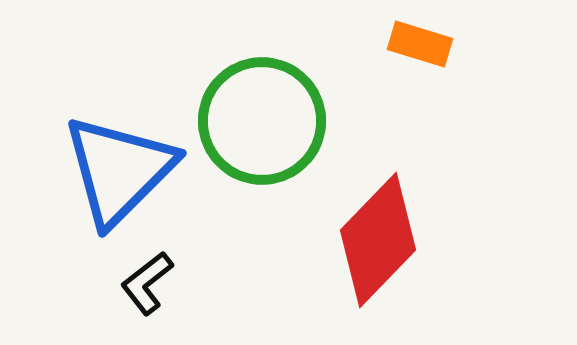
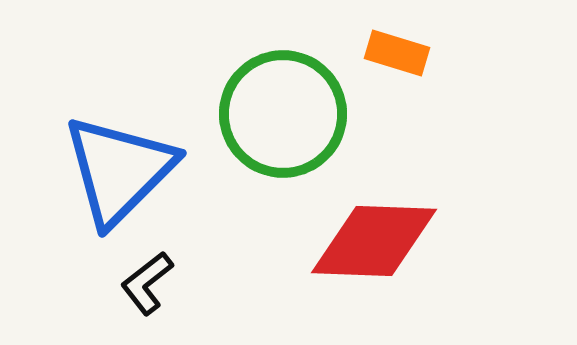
orange rectangle: moved 23 px left, 9 px down
green circle: moved 21 px right, 7 px up
red diamond: moved 4 px left, 1 px down; rotated 48 degrees clockwise
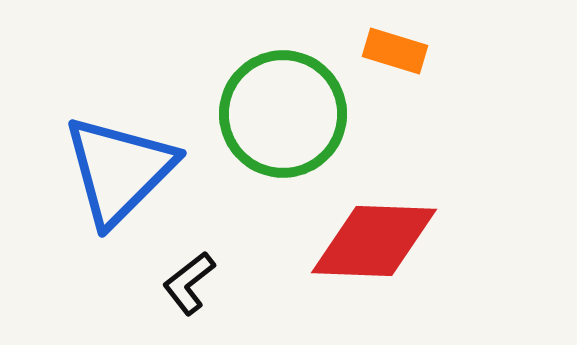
orange rectangle: moved 2 px left, 2 px up
black L-shape: moved 42 px right
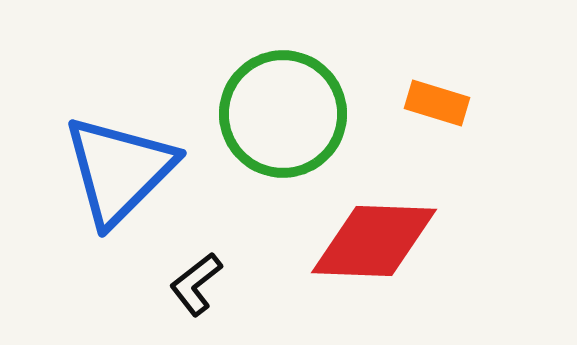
orange rectangle: moved 42 px right, 52 px down
black L-shape: moved 7 px right, 1 px down
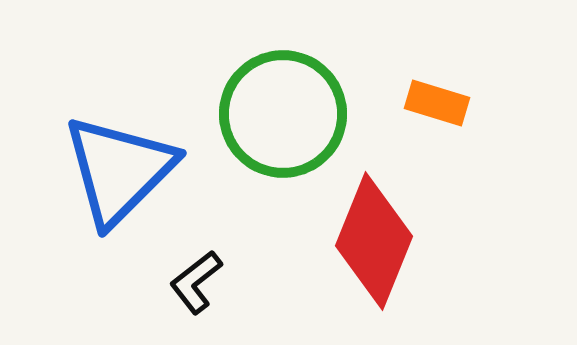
red diamond: rotated 70 degrees counterclockwise
black L-shape: moved 2 px up
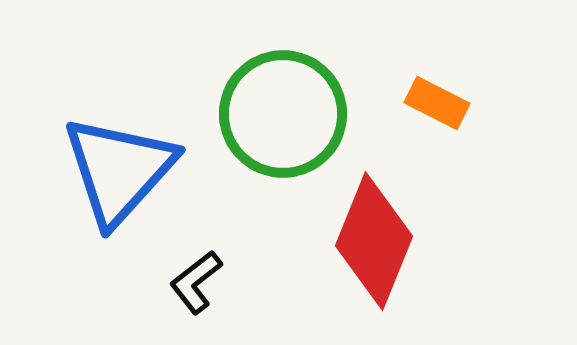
orange rectangle: rotated 10 degrees clockwise
blue triangle: rotated 3 degrees counterclockwise
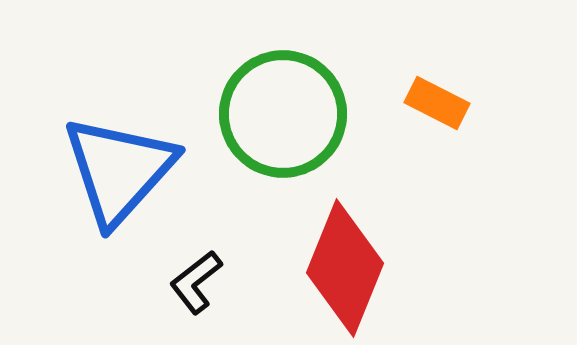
red diamond: moved 29 px left, 27 px down
